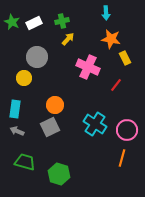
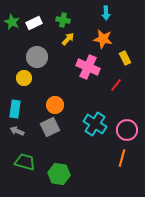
green cross: moved 1 px right, 1 px up; rotated 24 degrees clockwise
orange star: moved 8 px left
green hexagon: rotated 10 degrees counterclockwise
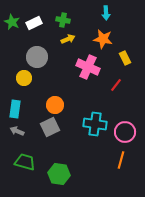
yellow arrow: rotated 24 degrees clockwise
cyan cross: rotated 25 degrees counterclockwise
pink circle: moved 2 px left, 2 px down
orange line: moved 1 px left, 2 px down
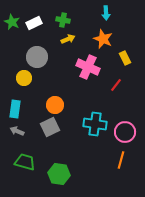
orange star: rotated 12 degrees clockwise
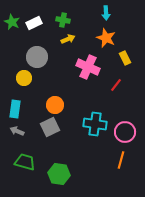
orange star: moved 3 px right, 1 px up
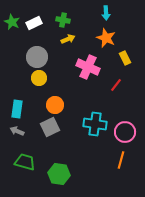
yellow circle: moved 15 px right
cyan rectangle: moved 2 px right
